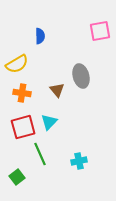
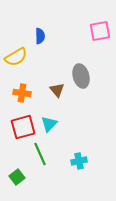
yellow semicircle: moved 1 px left, 7 px up
cyan triangle: moved 2 px down
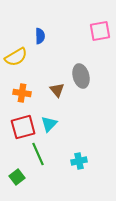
green line: moved 2 px left
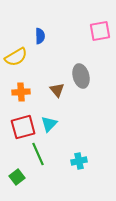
orange cross: moved 1 px left, 1 px up; rotated 12 degrees counterclockwise
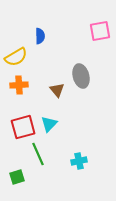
orange cross: moved 2 px left, 7 px up
green square: rotated 21 degrees clockwise
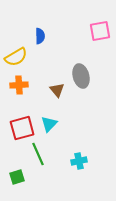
red square: moved 1 px left, 1 px down
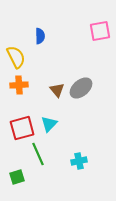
yellow semicircle: rotated 85 degrees counterclockwise
gray ellipse: moved 12 px down; rotated 65 degrees clockwise
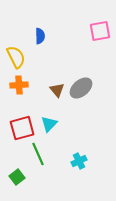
cyan cross: rotated 14 degrees counterclockwise
green square: rotated 21 degrees counterclockwise
